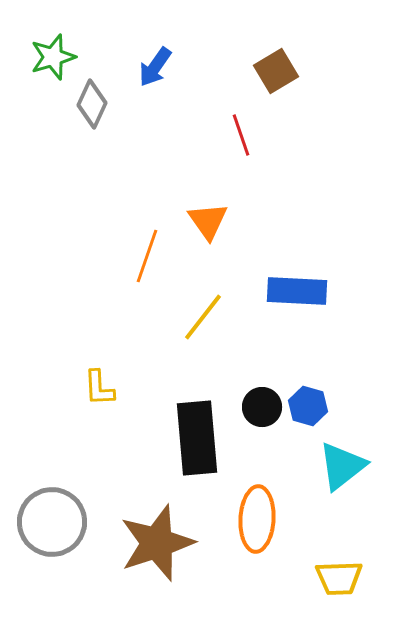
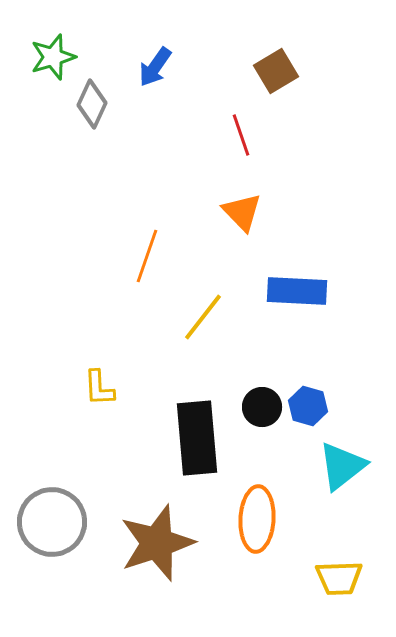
orange triangle: moved 34 px right, 9 px up; rotated 9 degrees counterclockwise
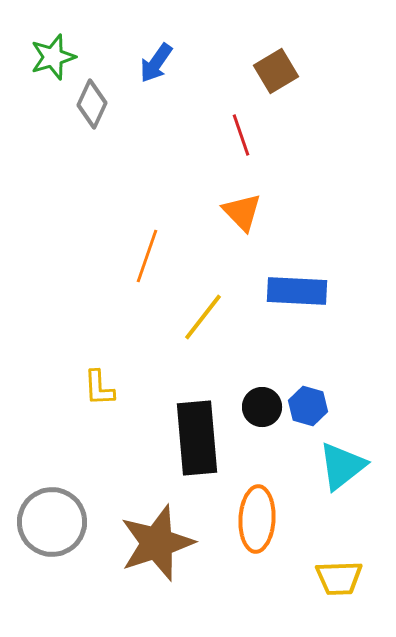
blue arrow: moved 1 px right, 4 px up
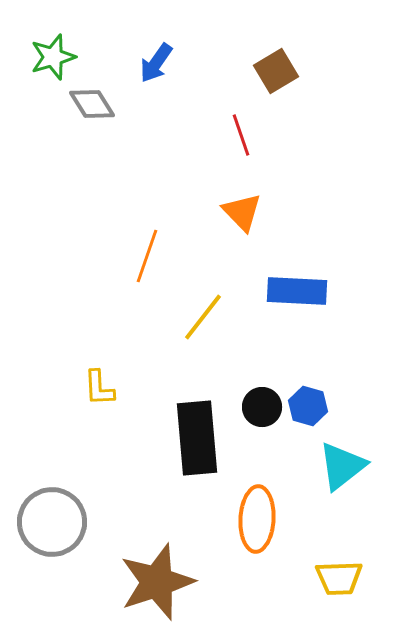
gray diamond: rotated 57 degrees counterclockwise
brown star: moved 39 px down
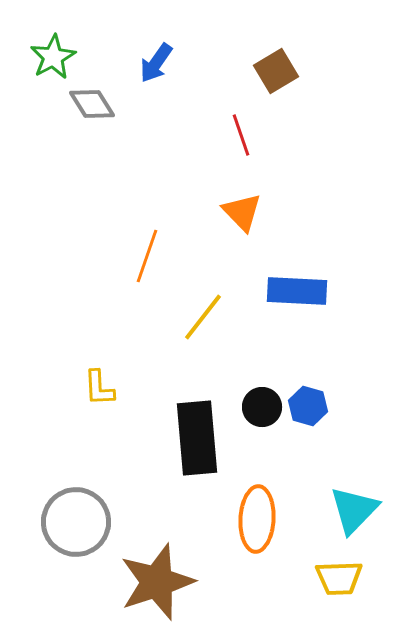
green star: rotated 12 degrees counterclockwise
cyan triangle: moved 12 px right, 44 px down; rotated 8 degrees counterclockwise
gray circle: moved 24 px right
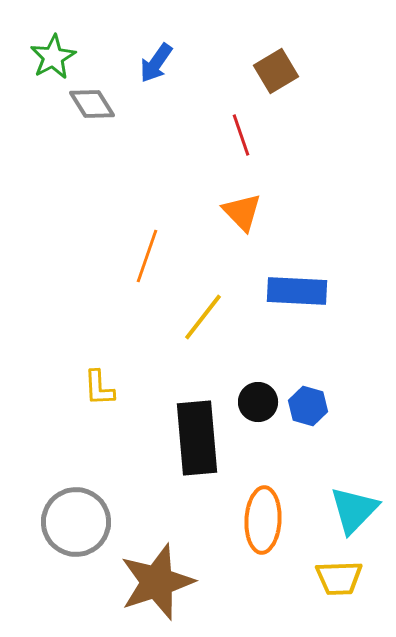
black circle: moved 4 px left, 5 px up
orange ellipse: moved 6 px right, 1 px down
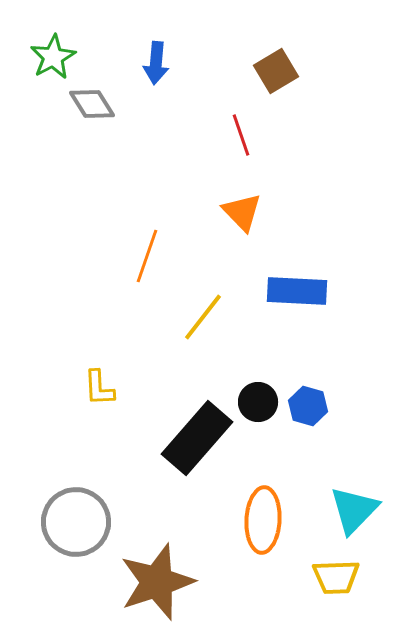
blue arrow: rotated 30 degrees counterclockwise
black rectangle: rotated 46 degrees clockwise
yellow trapezoid: moved 3 px left, 1 px up
